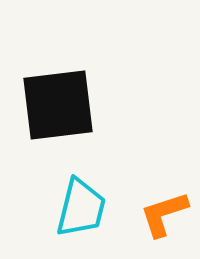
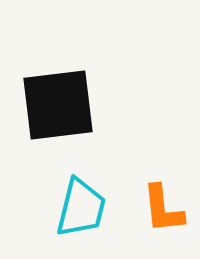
orange L-shape: moved 1 px left, 5 px up; rotated 78 degrees counterclockwise
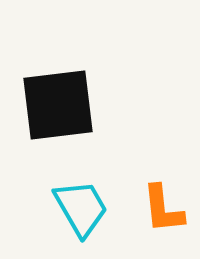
cyan trapezoid: rotated 44 degrees counterclockwise
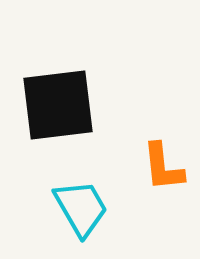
orange L-shape: moved 42 px up
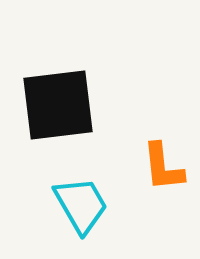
cyan trapezoid: moved 3 px up
